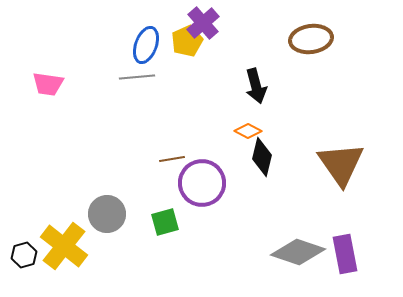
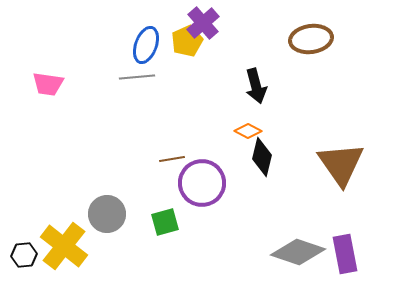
black hexagon: rotated 10 degrees clockwise
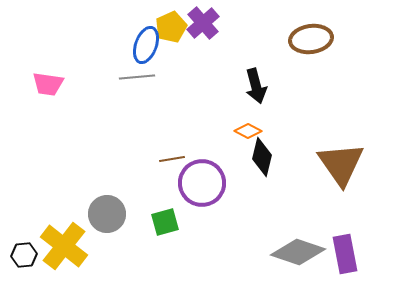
yellow pentagon: moved 16 px left, 14 px up
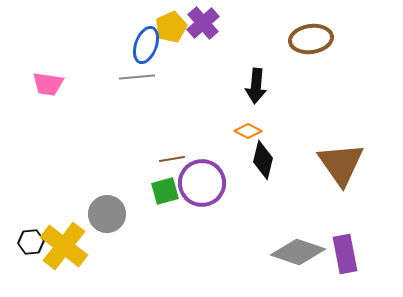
black arrow: rotated 20 degrees clockwise
black diamond: moved 1 px right, 3 px down
green square: moved 31 px up
black hexagon: moved 7 px right, 13 px up
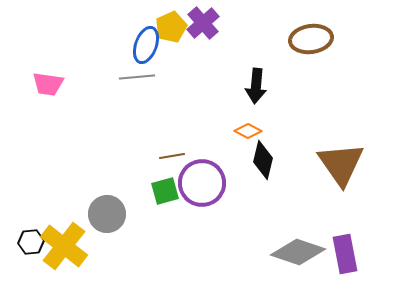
brown line: moved 3 px up
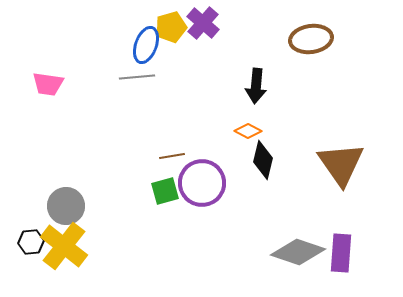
purple cross: rotated 8 degrees counterclockwise
yellow pentagon: rotated 8 degrees clockwise
gray circle: moved 41 px left, 8 px up
purple rectangle: moved 4 px left, 1 px up; rotated 15 degrees clockwise
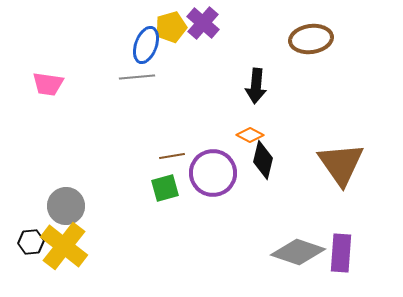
orange diamond: moved 2 px right, 4 px down
purple circle: moved 11 px right, 10 px up
green square: moved 3 px up
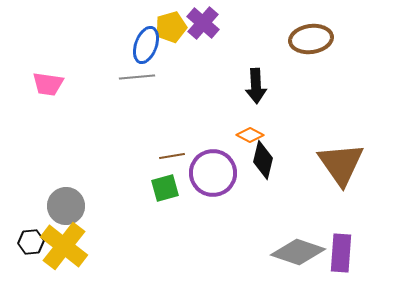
black arrow: rotated 8 degrees counterclockwise
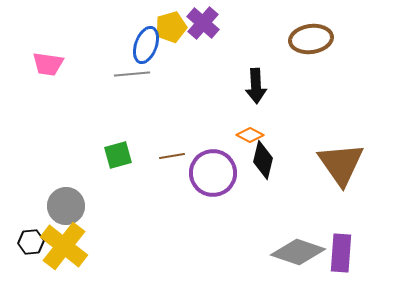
gray line: moved 5 px left, 3 px up
pink trapezoid: moved 20 px up
green square: moved 47 px left, 33 px up
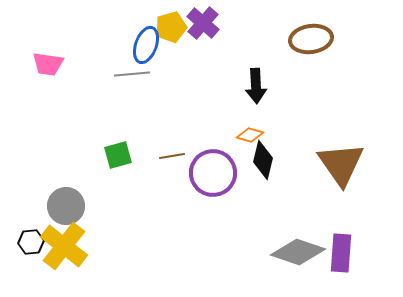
orange diamond: rotated 12 degrees counterclockwise
